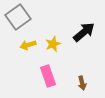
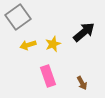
brown arrow: rotated 16 degrees counterclockwise
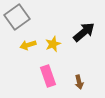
gray square: moved 1 px left
brown arrow: moved 3 px left, 1 px up; rotated 16 degrees clockwise
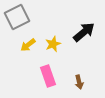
gray square: rotated 10 degrees clockwise
yellow arrow: rotated 21 degrees counterclockwise
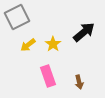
yellow star: rotated 14 degrees counterclockwise
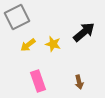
yellow star: rotated 21 degrees counterclockwise
pink rectangle: moved 10 px left, 5 px down
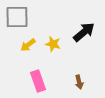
gray square: rotated 25 degrees clockwise
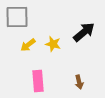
pink rectangle: rotated 15 degrees clockwise
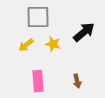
gray square: moved 21 px right
yellow arrow: moved 2 px left
brown arrow: moved 2 px left, 1 px up
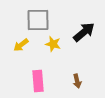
gray square: moved 3 px down
yellow arrow: moved 5 px left
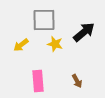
gray square: moved 6 px right
yellow star: moved 2 px right
brown arrow: rotated 16 degrees counterclockwise
